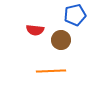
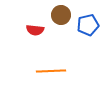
blue pentagon: moved 13 px right, 10 px down
brown circle: moved 25 px up
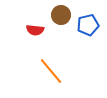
orange line: rotated 52 degrees clockwise
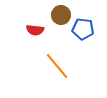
blue pentagon: moved 5 px left, 4 px down; rotated 20 degrees clockwise
orange line: moved 6 px right, 5 px up
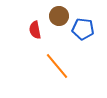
brown circle: moved 2 px left, 1 px down
red semicircle: rotated 72 degrees clockwise
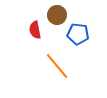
brown circle: moved 2 px left, 1 px up
blue pentagon: moved 5 px left, 5 px down
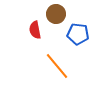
brown circle: moved 1 px left, 1 px up
